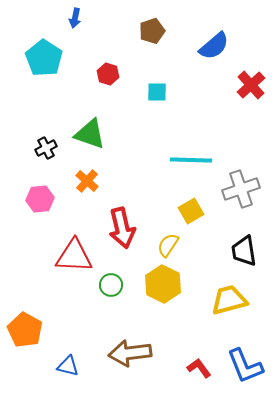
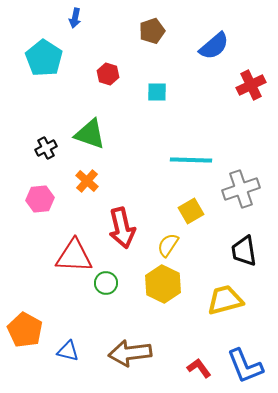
red cross: rotated 16 degrees clockwise
green circle: moved 5 px left, 2 px up
yellow trapezoid: moved 4 px left
blue triangle: moved 15 px up
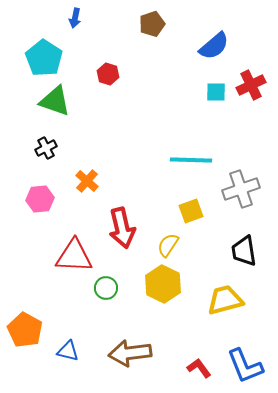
brown pentagon: moved 7 px up
cyan square: moved 59 px right
green triangle: moved 35 px left, 33 px up
yellow square: rotated 10 degrees clockwise
green circle: moved 5 px down
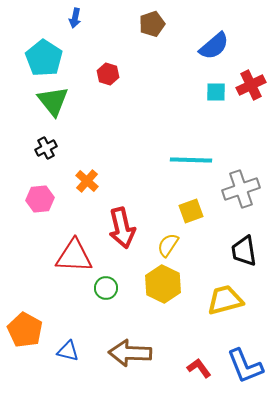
green triangle: moved 2 px left; rotated 32 degrees clockwise
brown arrow: rotated 9 degrees clockwise
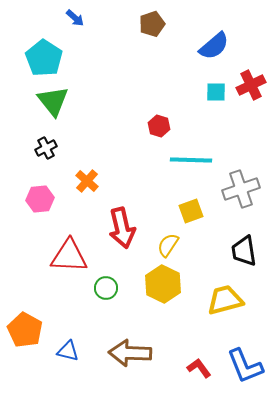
blue arrow: rotated 60 degrees counterclockwise
red hexagon: moved 51 px right, 52 px down
red triangle: moved 5 px left
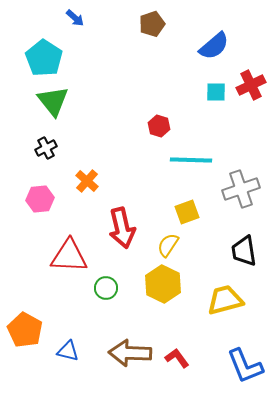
yellow square: moved 4 px left, 1 px down
red L-shape: moved 22 px left, 10 px up
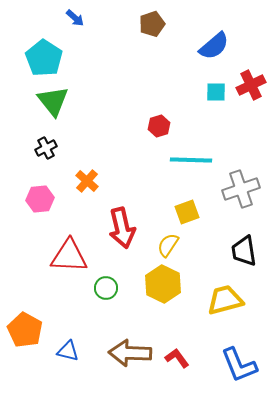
red hexagon: rotated 25 degrees clockwise
blue L-shape: moved 6 px left, 1 px up
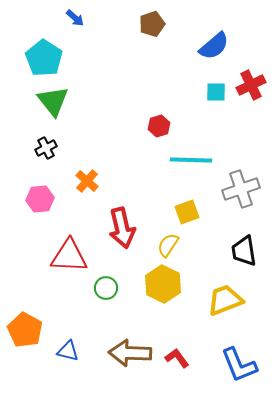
yellow trapezoid: rotated 6 degrees counterclockwise
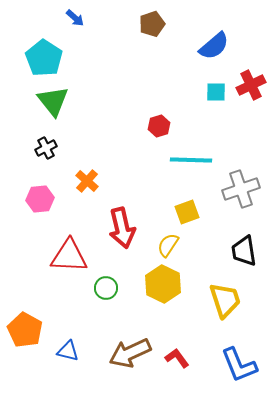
yellow trapezoid: rotated 93 degrees clockwise
brown arrow: rotated 27 degrees counterclockwise
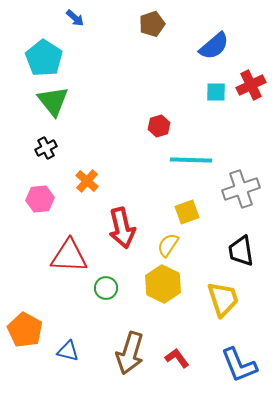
black trapezoid: moved 3 px left
yellow trapezoid: moved 2 px left, 1 px up
brown arrow: rotated 48 degrees counterclockwise
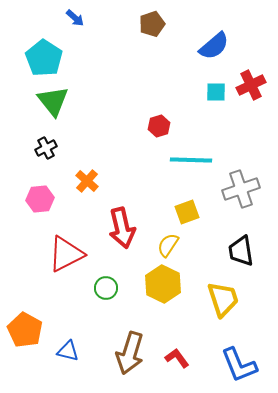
red triangle: moved 3 px left, 2 px up; rotated 30 degrees counterclockwise
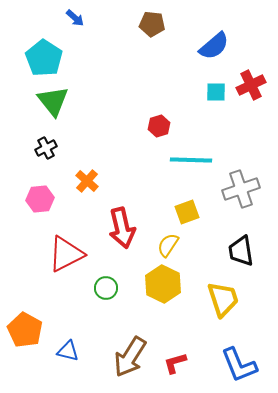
brown pentagon: rotated 25 degrees clockwise
brown arrow: moved 4 px down; rotated 15 degrees clockwise
red L-shape: moved 2 px left, 5 px down; rotated 70 degrees counterclockwise
